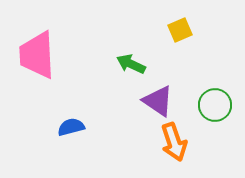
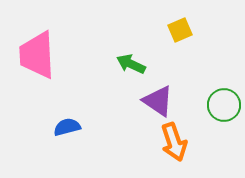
green circle: moved 9 px right
blue semicircle: moved 4 px left
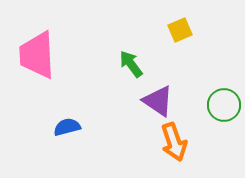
green arrow: rotated 28 degrees clockwise
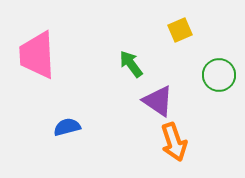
green circle: moved 5 px left, 30 px up
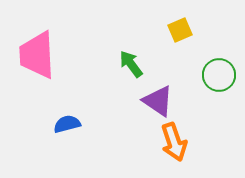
blue semicircle: moved 3 px up
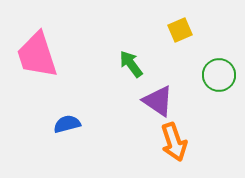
pink trapezoid: rotated 15 degrees counterclockwise
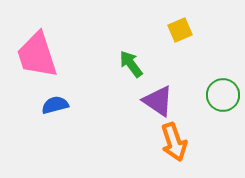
green circle: moved 4 px right, 20 px down
blue semicircle: moved 12 px left, 19 px up
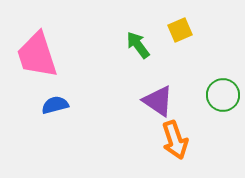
green arrow: moved 7 px right, 19 px up
orange arrow: moved 1 px right, 2 px up
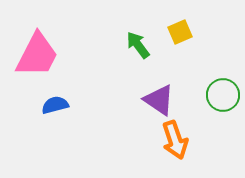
yellow square: moved 2 px down
pink trapezoid: rotated 135 degrees counterclockwise
purple triangle: moved 1 px right, 1 px up
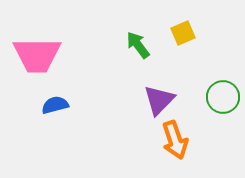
yellow square: moved 3 px right, 1 px down
pink trapezoid: rotated 63 degrees clockwise
green circle: moved 2 px down
purple triangle: rotated 40 degrees clockwise
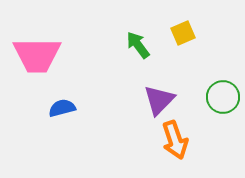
blue semicircle: moved 7 px right, 3 px down
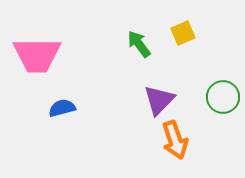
green arrow: moved 1 px right, 1 px up
